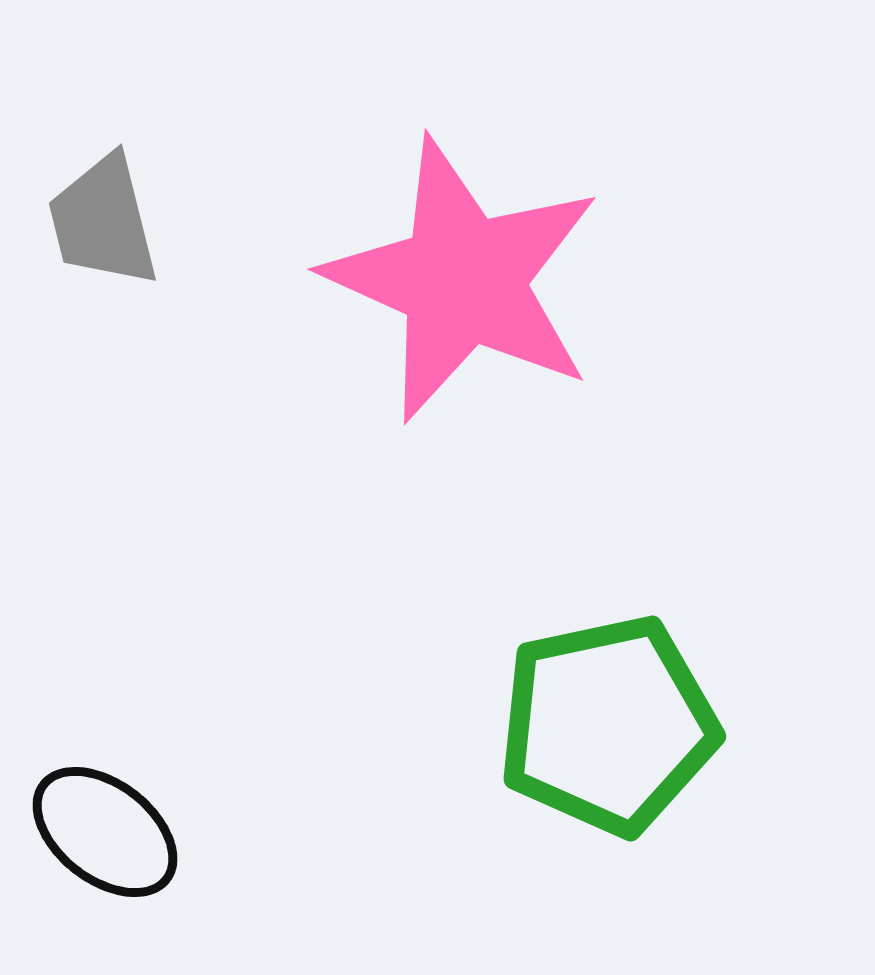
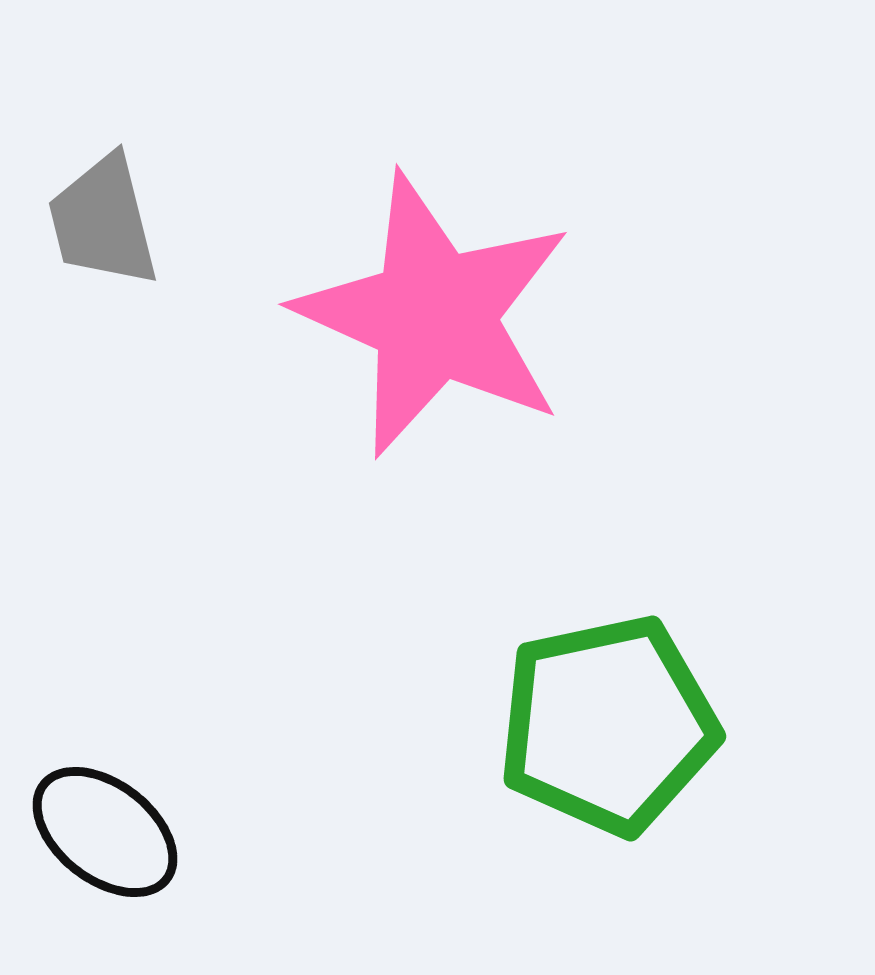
pink star: moved 29 px left, 35 px down
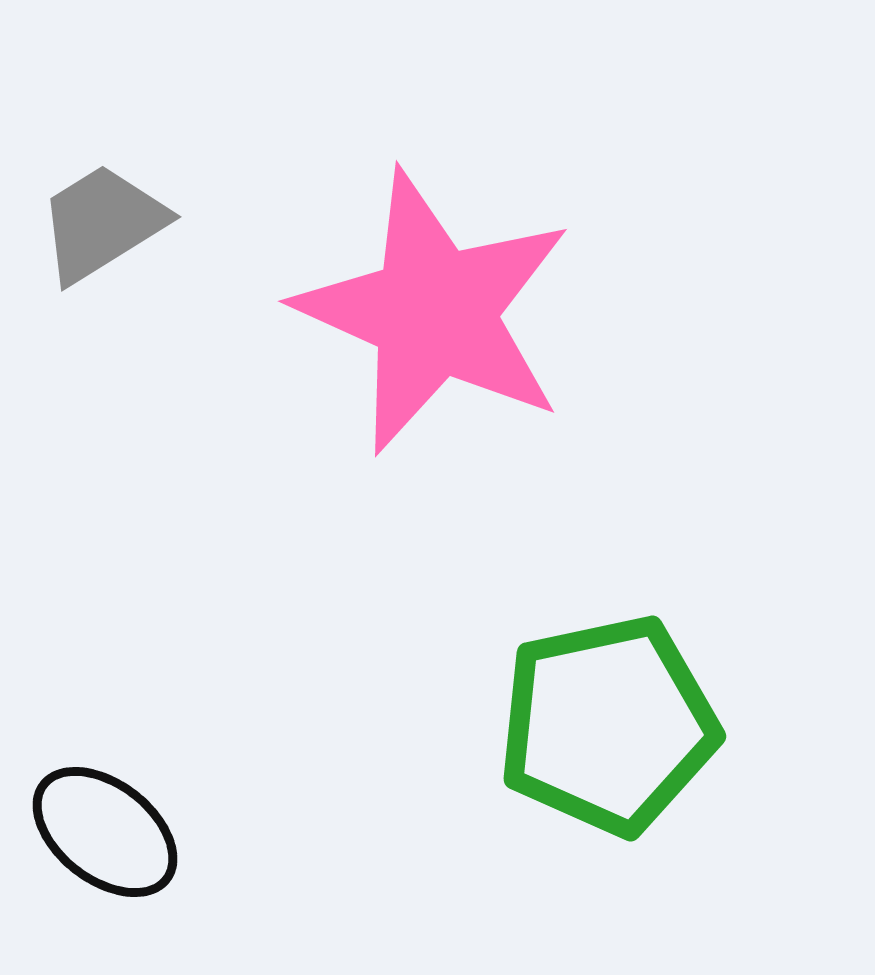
gray trapezoid: moved 1 px left, 2 px down; rotated 72 degrees clockwise
pink star: moved 3 px up
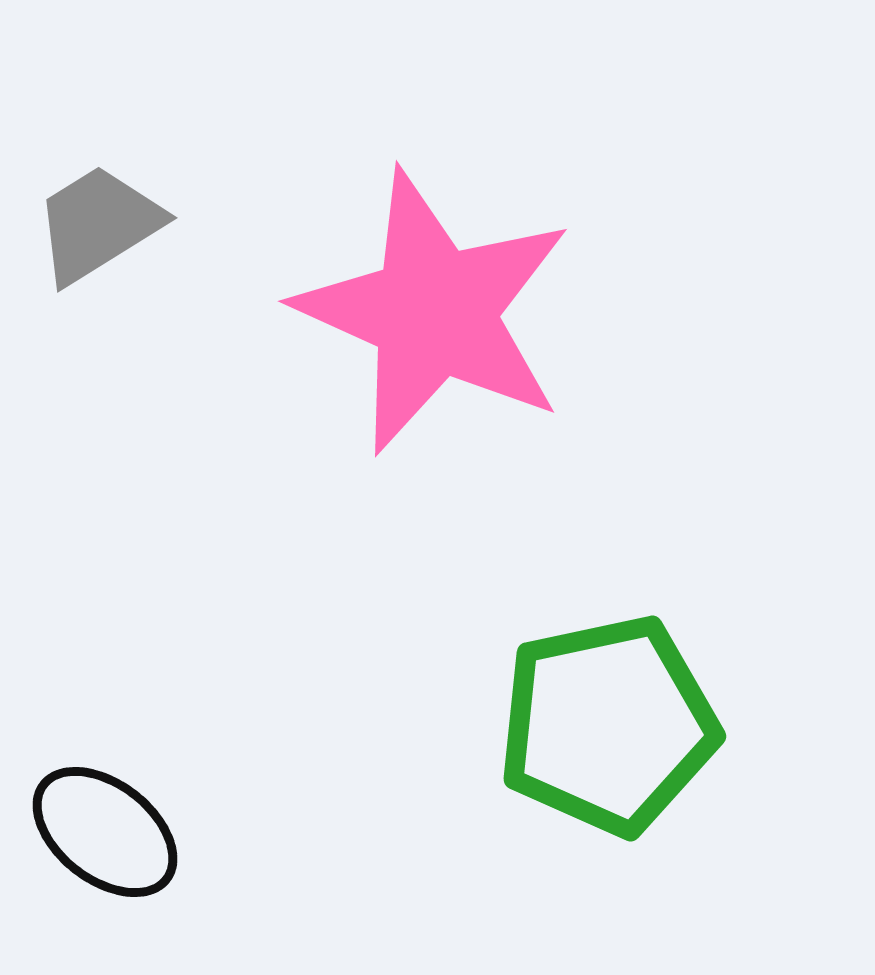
gray trapezoid: moved 4 px left, 1 px down
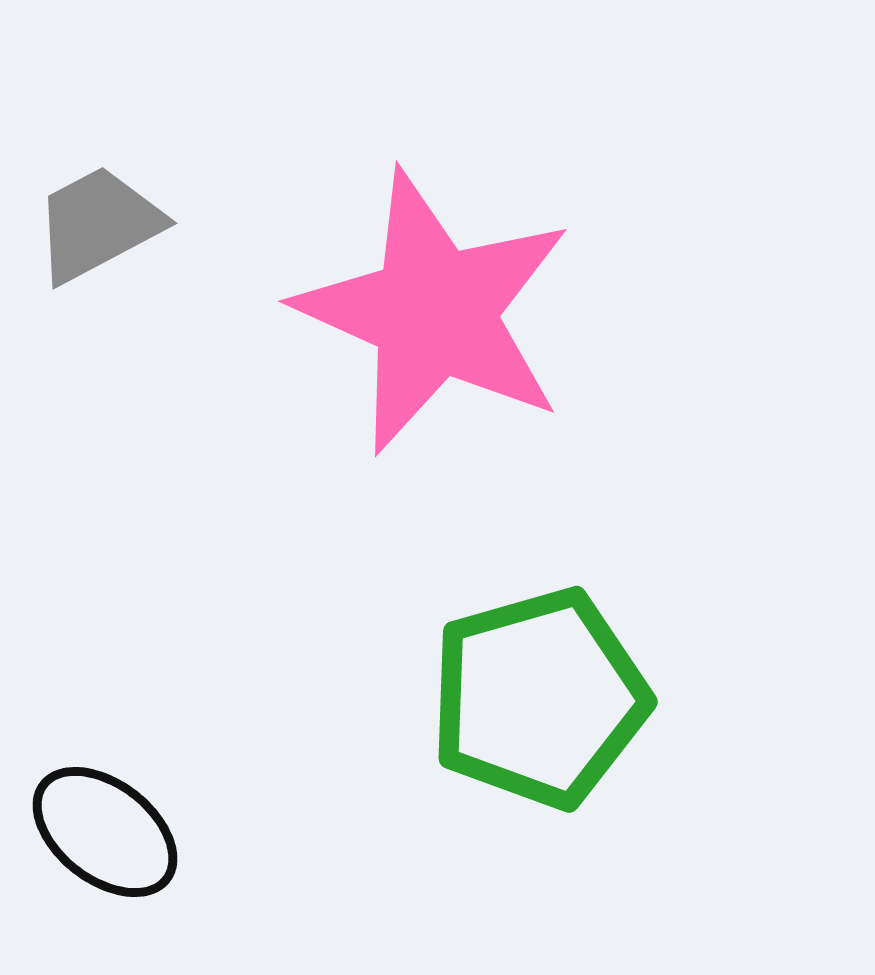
gray trapezoid: rotated 4 degrees clockwise
green pentagon: moved 69 px left, 27 px up; rotated 4 degrees counterclockwise
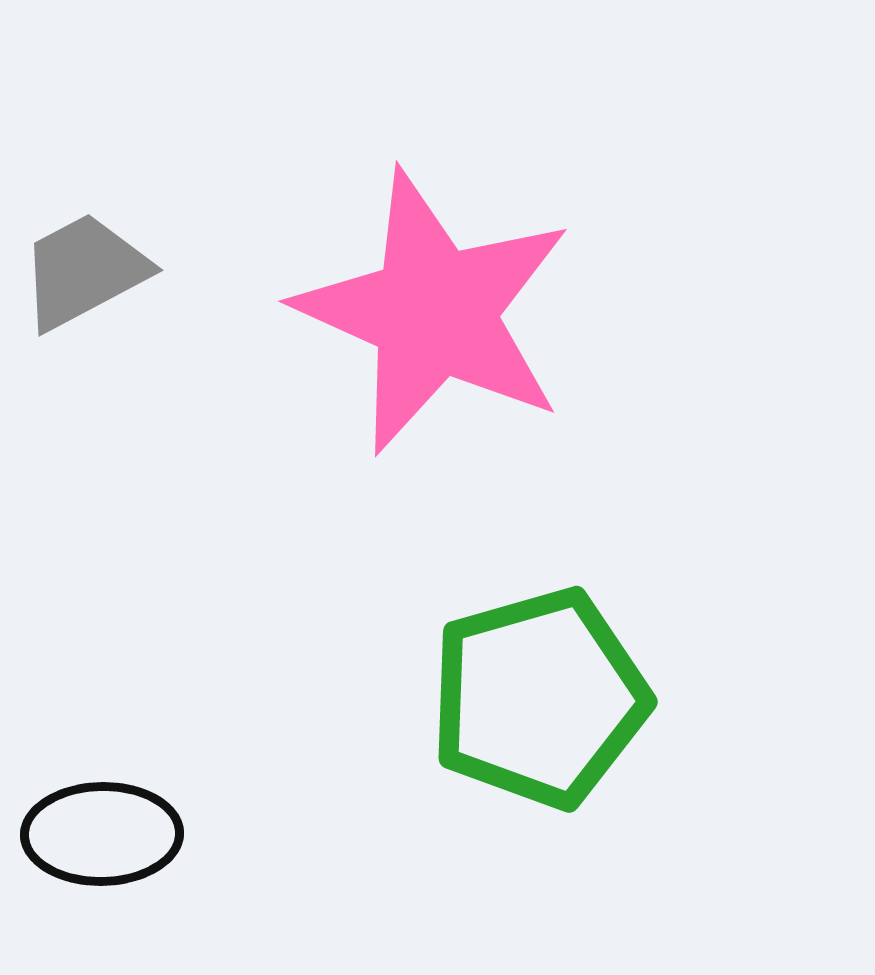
gray trapezoid: moved 14 px left, 47 px down
black ellipse: moved 3 px left, 2 px down; rotated 39 degrees counterclockwise
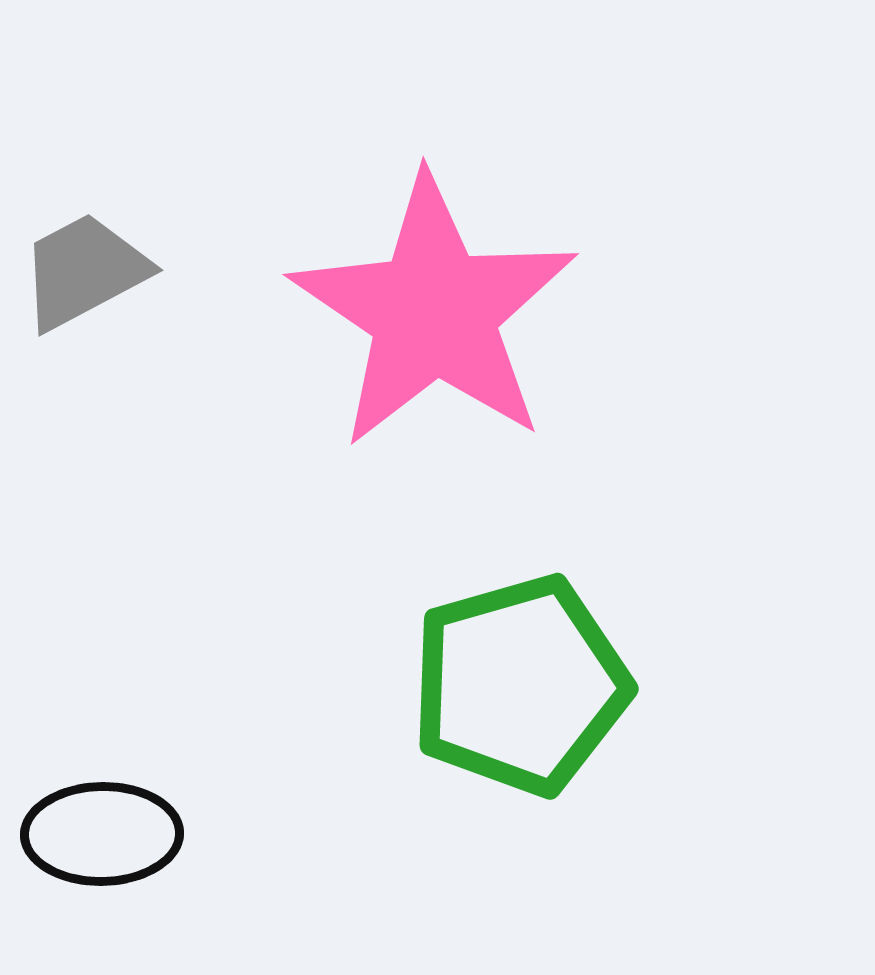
pink star: rotated 10 degrees clockwise
green pentagon: moved 19 px left, 13 px up
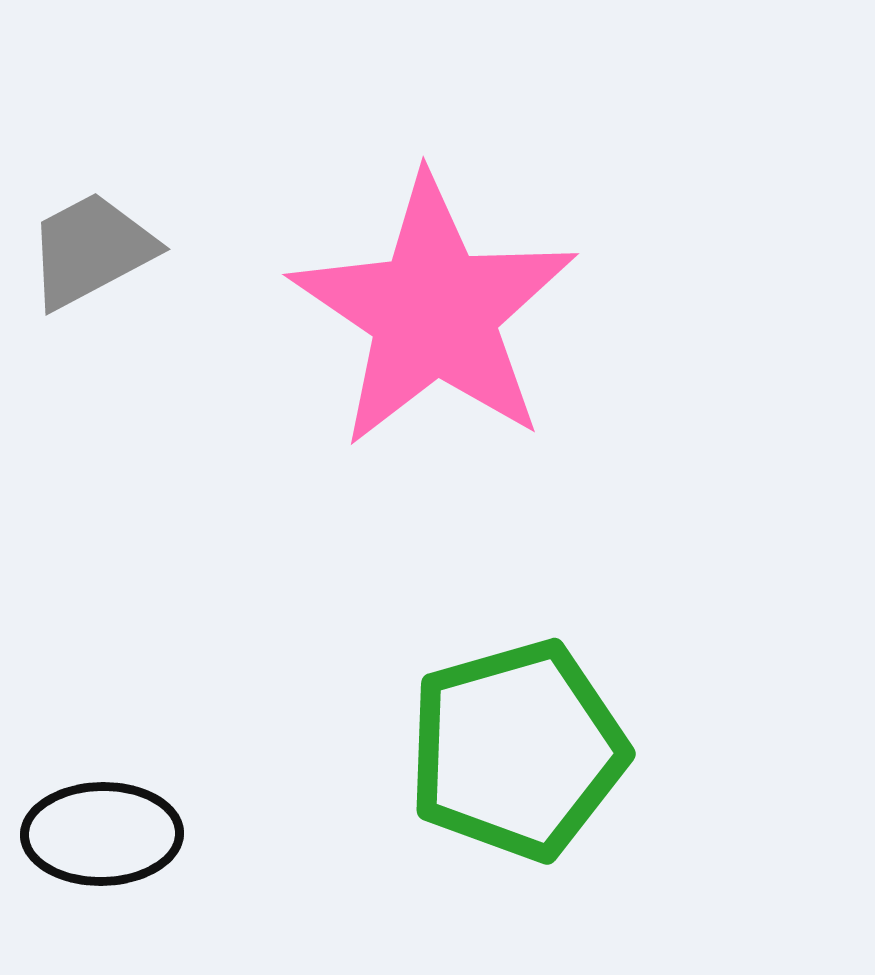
gray trapezoid: moved 7 px right, 21 px up
green pentagon: moved 3 px left, 65 px down
